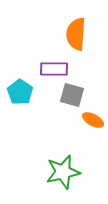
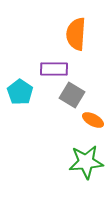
gray square: rotated 15 degrees clockwise
green star: moved 23 px right, 10 px up; rotated 8 degrees clockwise
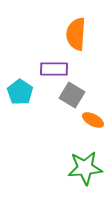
green star: moved 1 px left, 6 px down
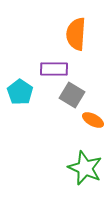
green star: rotated 28 degrees clockwise
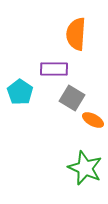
gray square: moved 3 px down
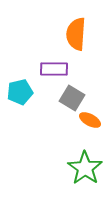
cyan pentagon: rotated 25 degrees clockwise
orange ellipse: moved 3 px left
green star: rotated 12 degrees clockwise
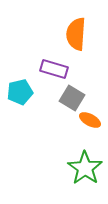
purple rectangle: rotated 16 degrees clockwise
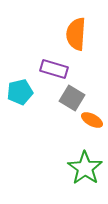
orange ellipse: moved 2 px right
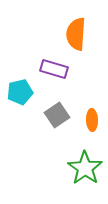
gray square: moved 15 px left, 17 px down; rotated 25 degrees clockwise
orange ellipse: rotated 60 degrees clockwise
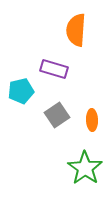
orange semicircle: moved 4 px up
cyan pentagon: moved 1 px right, 1 px up
